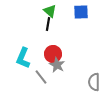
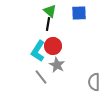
blue square: moved 2 px left, 1 px down
red circle: moved 8 px up
cyan L-shape: moved 15 px right, 7 px up; rotated 10 degrees clockwise
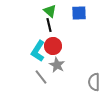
black line: moved 1 px right, 1 px down; rotated 24 degrees counterclockwise
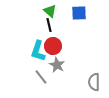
cyan L-shape: rotated 15 degrees counterclockwise
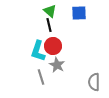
gray line: rotated 21 degrees clockwise
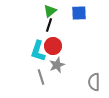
green triangle: rotated 40 degrees clockwise
black line: rotated 32 degrees clockwise
gray star: rotated 21 degrees clockwise
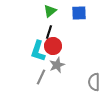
black line: moved 7 px down
gray line: rotated 42 degrees clockwise
